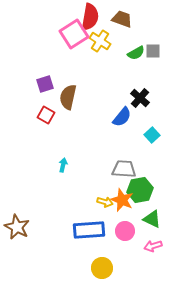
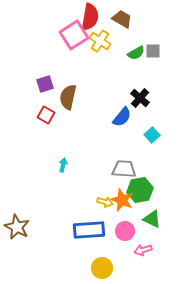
brown trapezoid: rotated 10 degrees clockwise
pink square: moved 1 px down
pink arrow: moved 10 px left, 4 px down
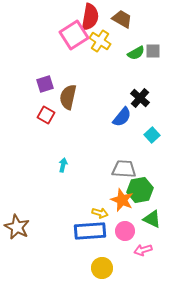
yellow arrow: moved 5 px left, 11 px down
blue rectangle: moved 1 px right, 1 px down
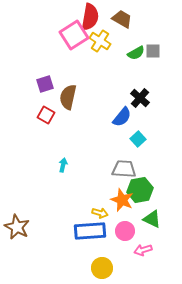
cyan square: moved 14 px left, 4 px down
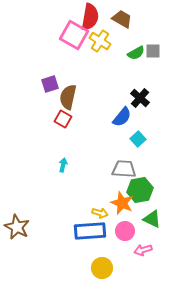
pink square: rotated 28 degrees counterclockwise
purple square: moved 5 px right
red square: moved 17 px right, 4 px down
orange star: moved 3 px down
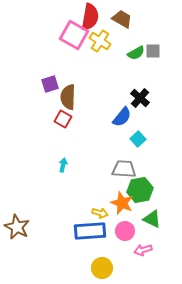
brown semicircle: rotated 10 degrees counterclockwise
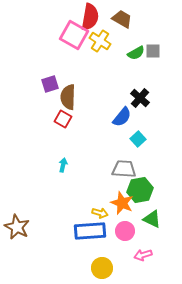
pink arrow: moved 5 px down
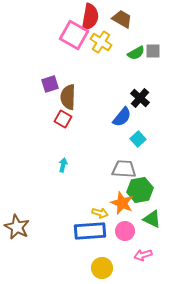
yellow cross: moved 1 px right, 1 px down
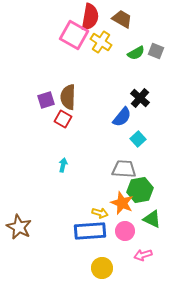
gray square: moved 3 px right; rotated 21 degrees clockwise
purple square: moved 4 px left, 16 px down
brown star: moved 2 px right
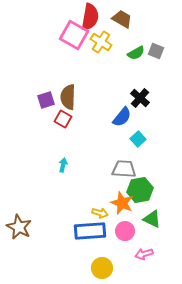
pink arrow: moved 1 px right, 1 px up
